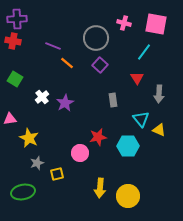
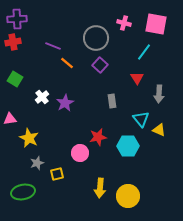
red cross: moved 1 px down; rotated 21 degrees counterclockwise
gray rectangle: moved 1 px left, 1 px down
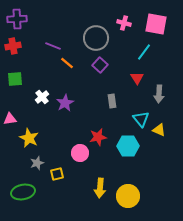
red cross: moved 4 px down
green square: rotated 35 degrees counterclockwise
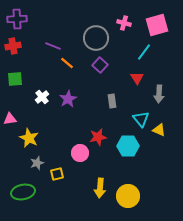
pink square: moved 1 px right, 1 px down; rotated 25 degrees counterclockwise
purple star: moved 3 px right, 4 px up
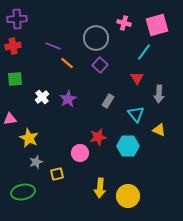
gray rectangle: moved 4 px left; rotated 40 degrees clockwise
cyan triangle: moved 5 px left, 5 px up
gray star: moved 1 px left, 1 px up
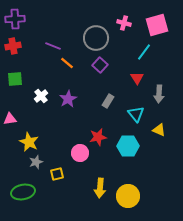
purple cross: moved 2 px left
white cross: moved 1 px left, 1 px up
yellow star: moved 4 px down
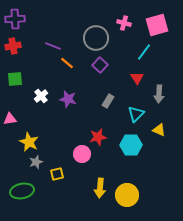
purple star: rotated 30 degrees counterclockwise
cyan triangle: rotated 24 degrees clockwise
cyan hexagon: moved 3 px right, 1 px up
pink circle: moved 2 px right, 1 px down
green ellipse: moved 1 px left, 1 px up
yellow circle: moved 1 px left, 1 px up
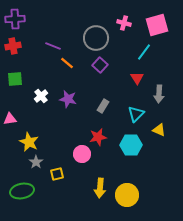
gray rectangle: moved 5 px left, 5 px down
gray star: rotated 16 degrees counterclockwise
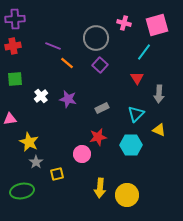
gray rectangle: moved 1 px left, 2 px down; rotated 32 degrees clockwise
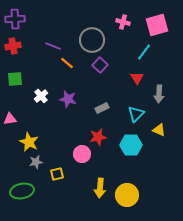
pink cross: moved 1 px left, 1 px up
gray circle: moved 4 px left, 2 px down
gray star: rotated 24 degrees clockwise
